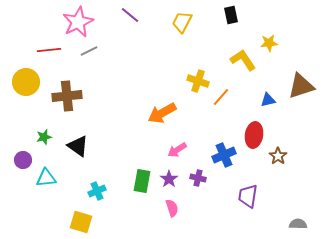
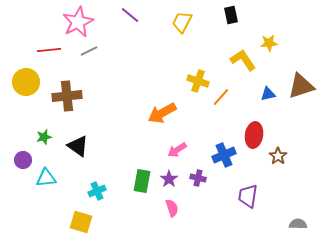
blue triangle: moved 6 px up
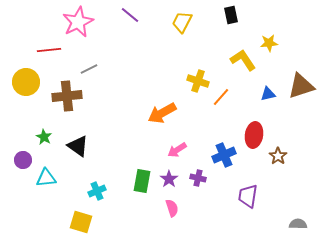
gray line: moved 18 px down
green star: rotated 28 degrees counterclockwise
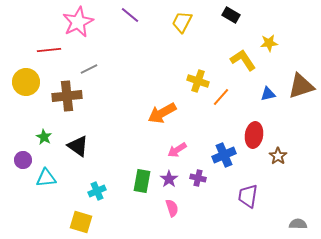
black rectangle: rotated 48 degrees counterclockwise
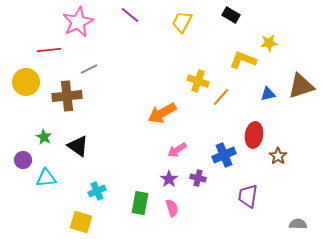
yellow L-shape: rotated 36 degrees counterclockwise
green rectangle: moved 2 px left, 22 px down
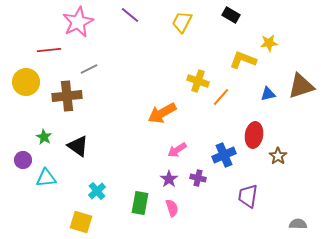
cyan cross: rotated 18 degrees counterclockwise
